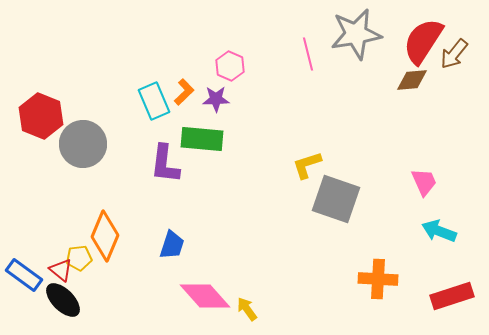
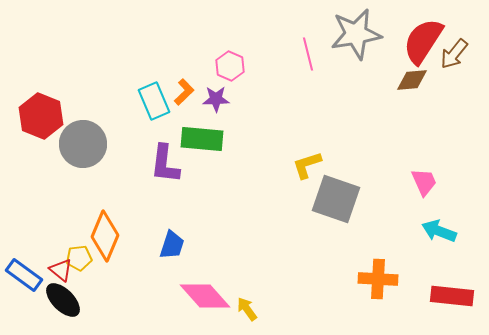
red rectangle: rotated 24 degrees clockwise
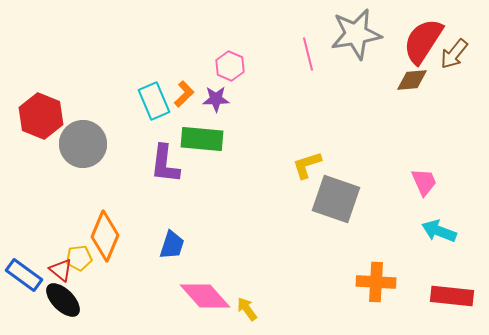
orange L-shape: moved 2 px down
orange cross: moved 2 px left, 3 px down
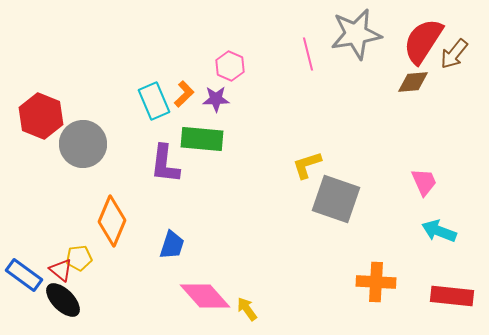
brown diamond: moved 1 px right, 2 px down
orange diamond: moved 7 px right, 15 px up
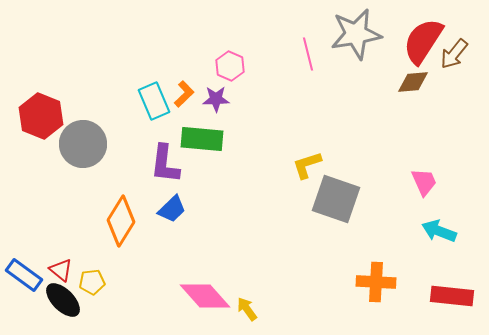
orange diamond: moved 9 px right; rotated 9 degrees clockwise
blue trapezoid: moved 36 px up; rotated 28 degrees clockwise
yellow pentagon: moved 13 px right, 24 px down
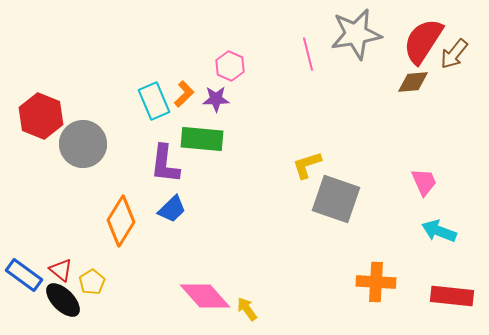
yellow pentagon: rotated 25 degrees counterclockwise
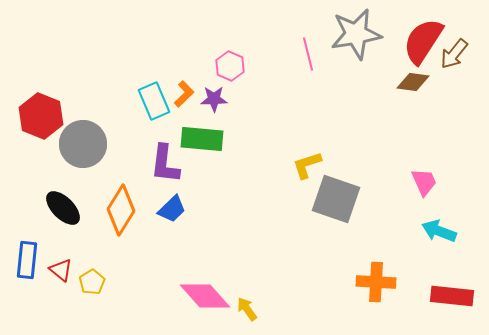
brown diamond: rotated 12 degrees clockwise
purple star: moved 2 px left
orange diamond: moved 11 px up
blue rectangle: moved 3 px right, 15 px up; rotated 60 degrees clockwise
black ellipse: moved 92 px up
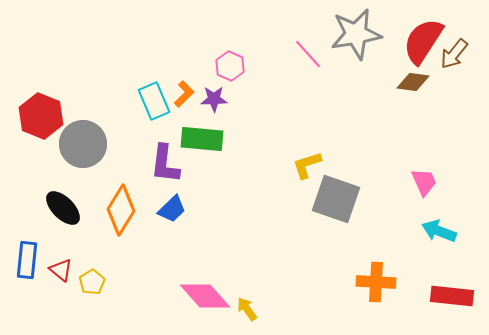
pink line: rotated 28 degrees counterclockwise
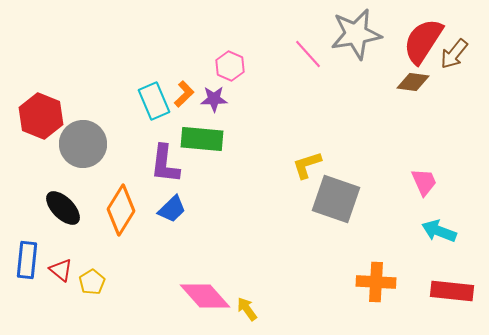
red rectangle: moved 5 px up
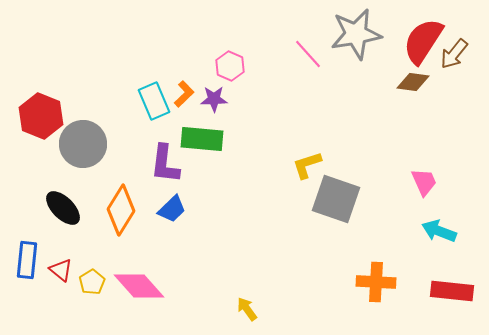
pink diamond: moved 66 px left, 10 px up
